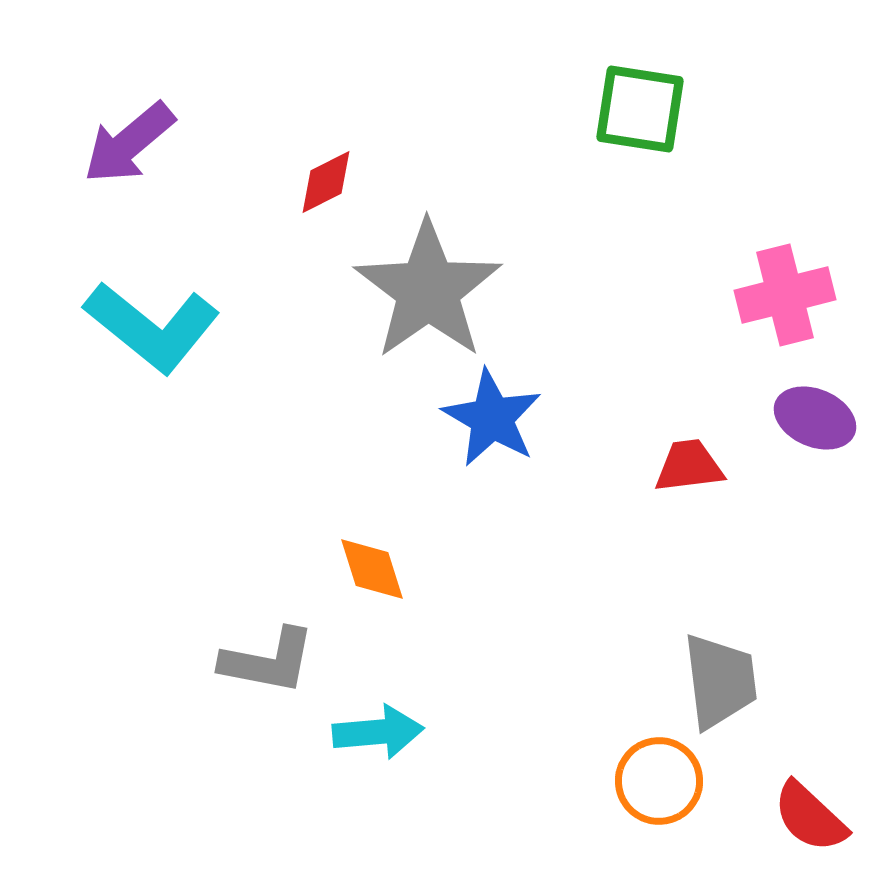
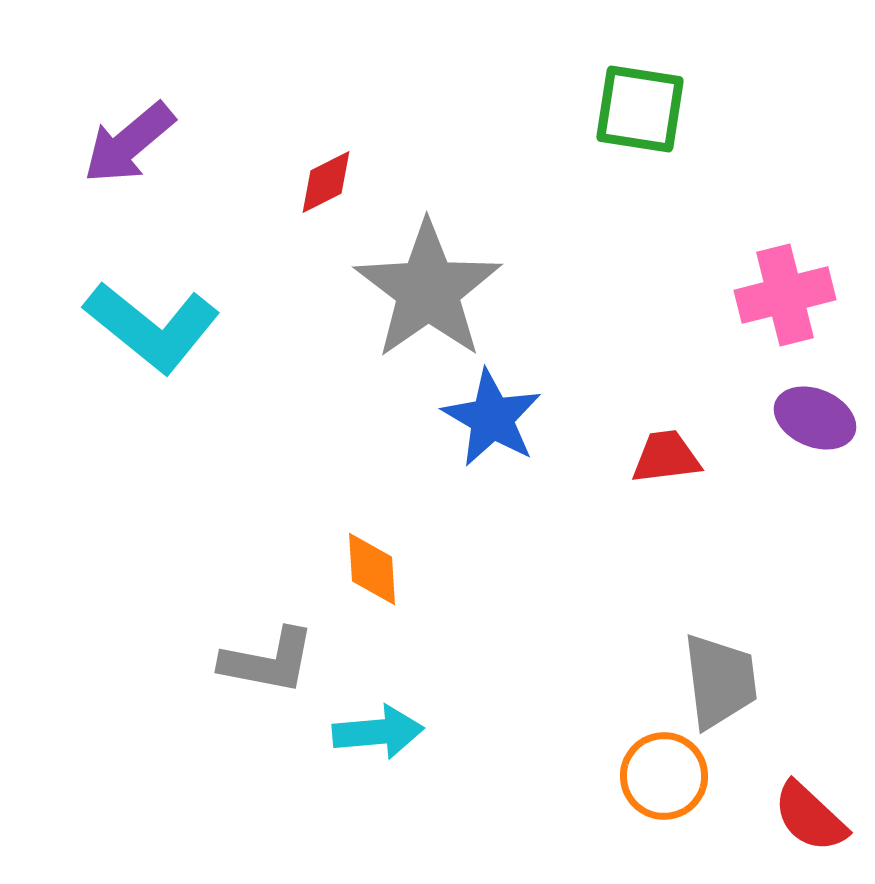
red trapezoid: moved 23 px left, 9 px up
orange diamond: rotated 14 degrees clockwise
orange circle: moved 5 px right, 5 px up
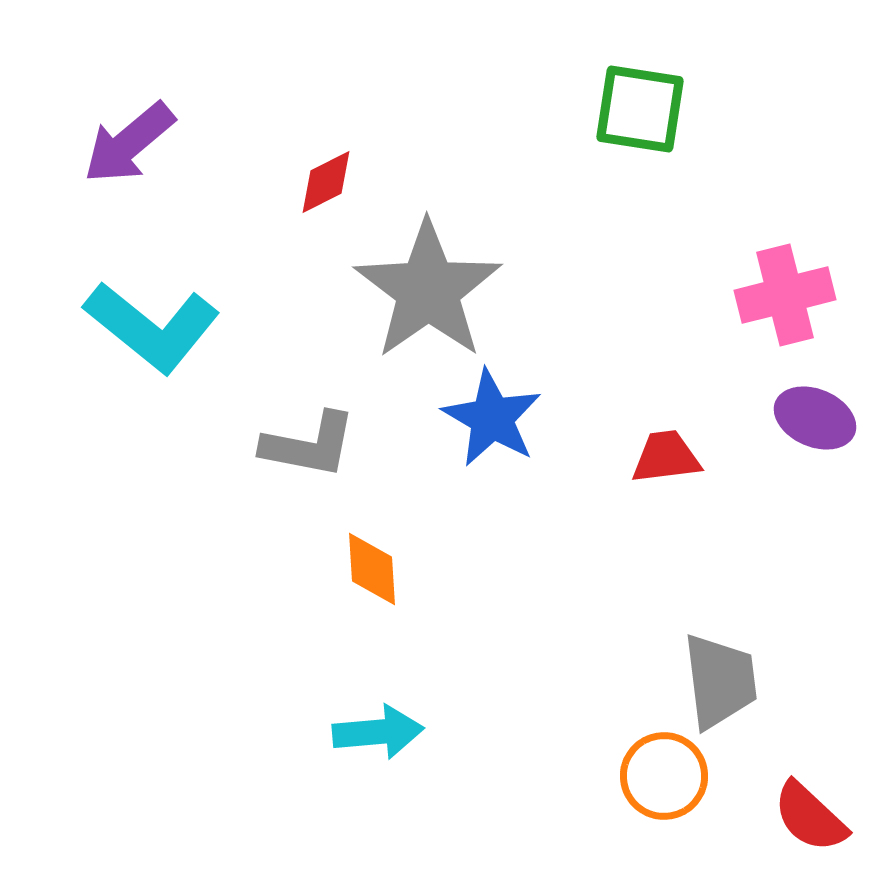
gray L-shape: moved 41 px right, 216 px up
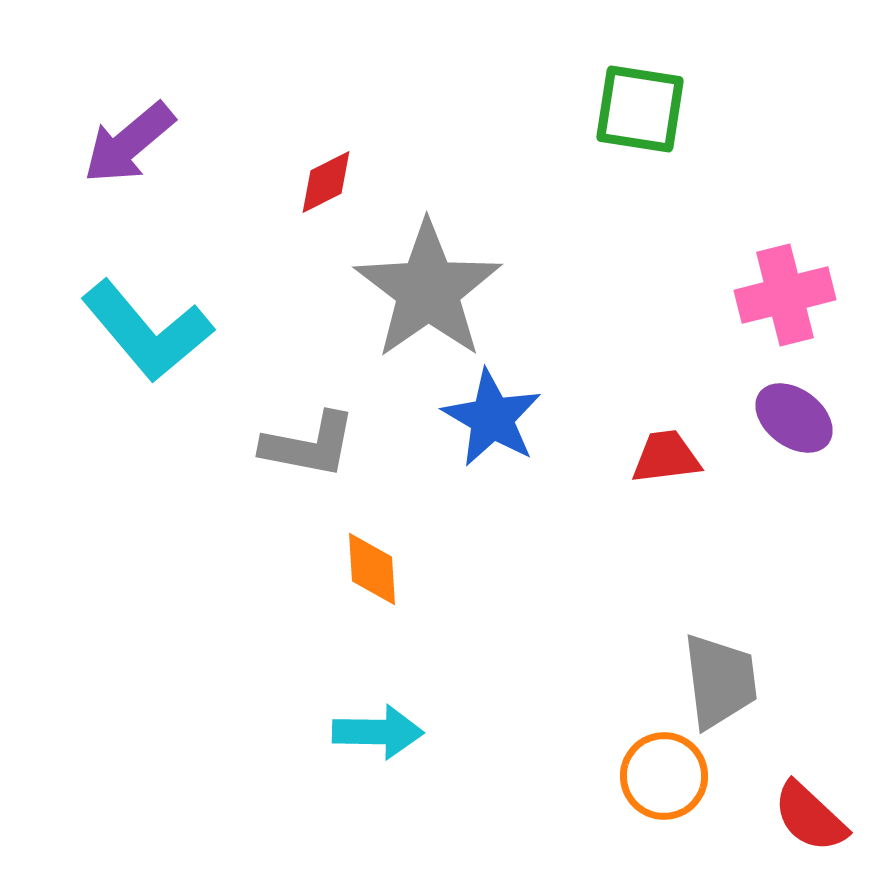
cyan L-shape: moved 5 px left, 4 px down; rotated 11 degrees clockwise
purple ellipse: moved 21 px left; rotated 14 degrees clockwise
cyan arrow: rotated 6 degrees clockwise
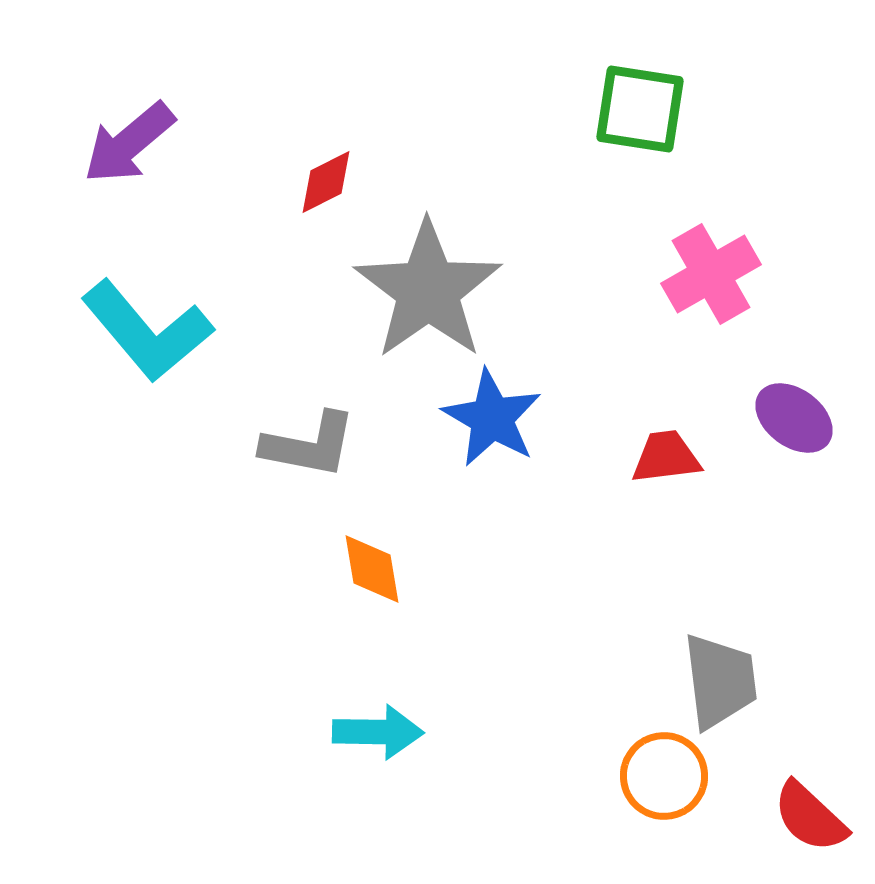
pink cross: moved 74 px left, 21 px up; rotated 16 degrees counterclockwise
orange diamond: rotated 6 degrees counterclockwise
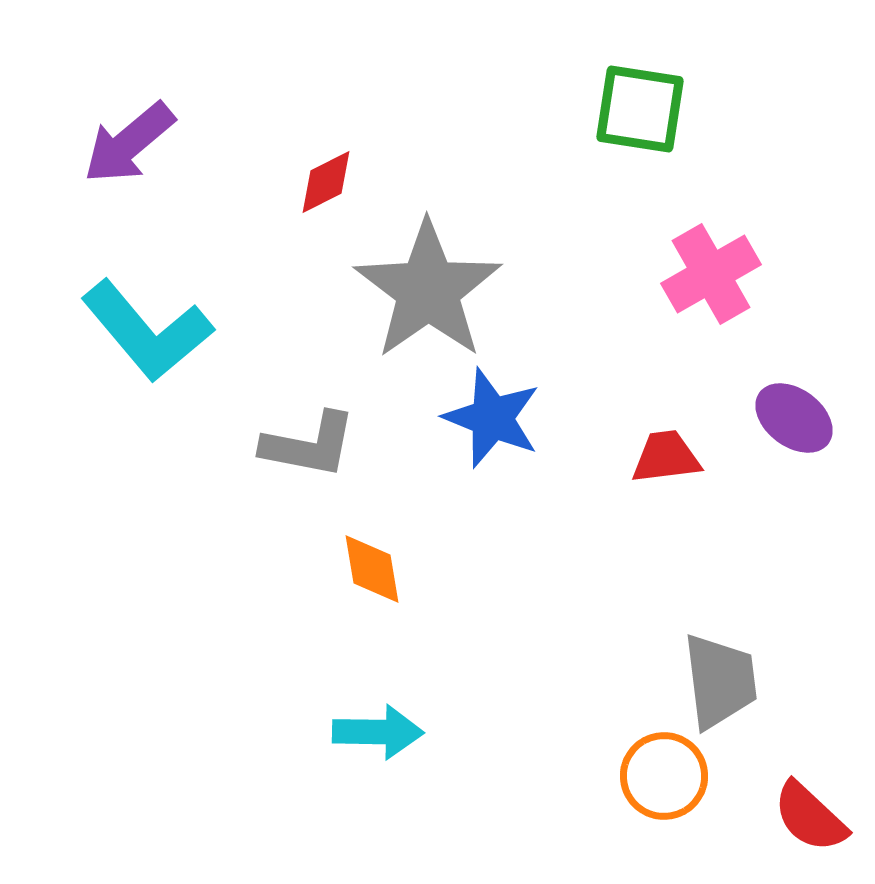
blue star: rotated 8 degrees counterclockwise
